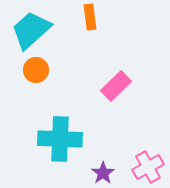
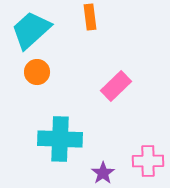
orange circle: moved 1 px right, 2 px down
pink cross: moved 6 px up; rotated 28 degrees clockwise
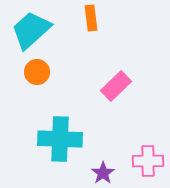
orange rectangle: moved 1 px right, 1 px down
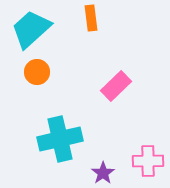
cyan trapezoid: moved 1 px up
cyan cross: rotated 15 degrees counterclockwise
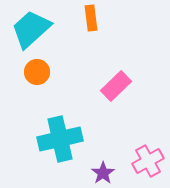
pink cross: rotated 28 degrees counterclockwise
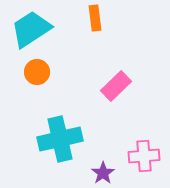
orange rectangle: moved 4 px right
cyan trapezoid: rotated 9 degrees clockwise
pink cross: moved 4 px left, 5 px up; rotated 24 degrees clockwise
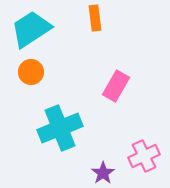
orange circle: moved 6 px left
pink rectangle: rotated 16 degrees counterclockwise
cyan cross: moved 11 px up; rotated 9 degrees counterclockwise
pink cross: rotated 20 degrees counterclockwise
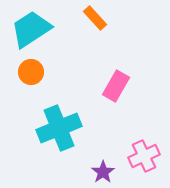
orange rectangle: rotated 35 degrees counterclockwise
cyan cross: moved 1 px left
purple star: moved 1 px up
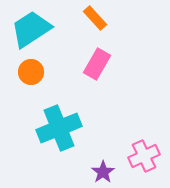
pink rectangle: moved 19 px left, 22 px up
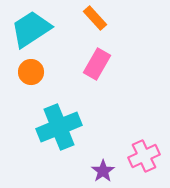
cyan cross: moved 1 px up
purple star: moved 1 px up
